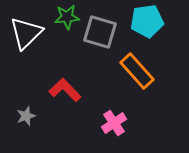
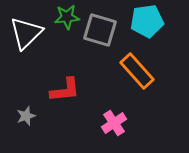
gray square: moved 2 px up
red L-shape: rotated 128 degrees clockwise
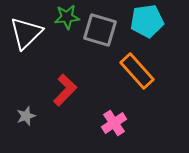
red L-shape: rotated 40 degrees counterclockwise
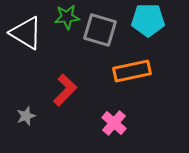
cyan pentagon: moved 1 px right, 1 px up; rotated 8 degrees clockwise
white triangle: rotated 45 degrees counterclockwise
orange rectangle: moved 5 px left; rotated 60 degrees counterclockwise
pink cross: rotated 15 degrees counterclockwise
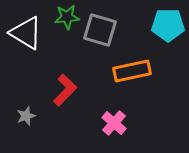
cyan pentagon: moved 20 px right, 5 px down
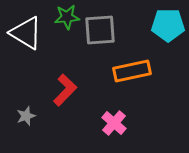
gray square: rotated 20 degrees counterclockwise
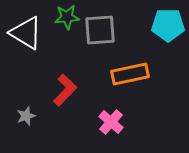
orange rectangle: moved 2 px left, 3 px down
pink cross: moved 3 px left, 1 px up
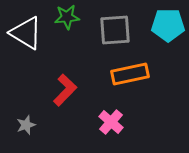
gray square: moved 15 px right
gray star: moved 9 px down
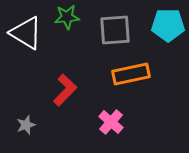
orange rectangle: moved 1 px right
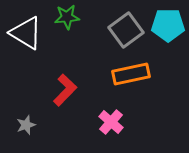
gray square: moved 11 px right; rotated 32 degrees counterclockwise
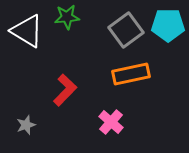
white triangle: moved 1 px right, 2 px up
